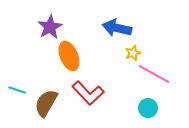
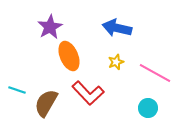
yellow star: moved 17 px left, 9 px down
pink line: moved 1 px right, 1 px up
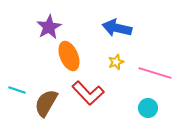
purple star: moved 1 px left
pink line: rotated 12 degrees counterclockwise
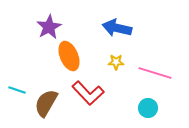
yellow star: rotated 21 degrees clockwise
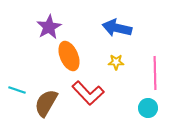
pink line: rotated 72 degrees clockwise
